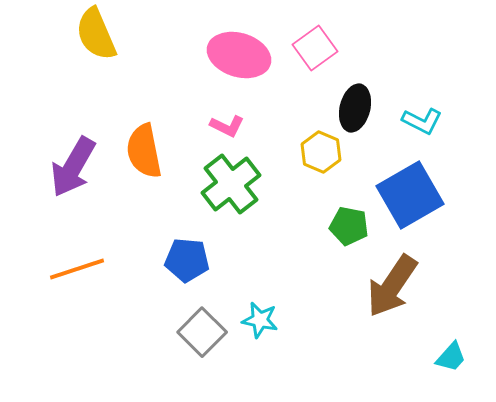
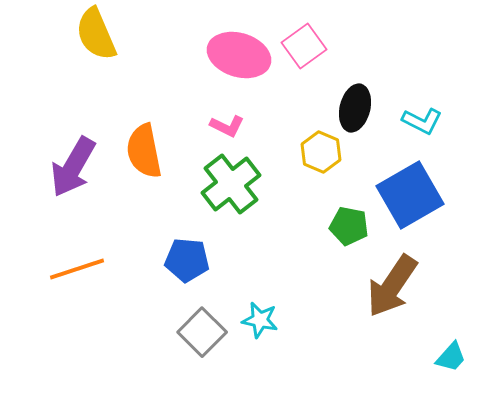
pink square: moved 11 px left, 2 px up
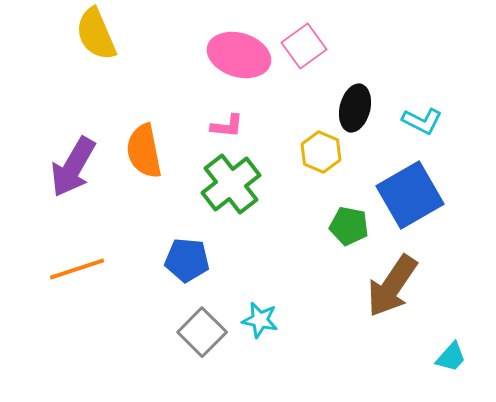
pink L-shape: rotated 20 degrees counterclockwise
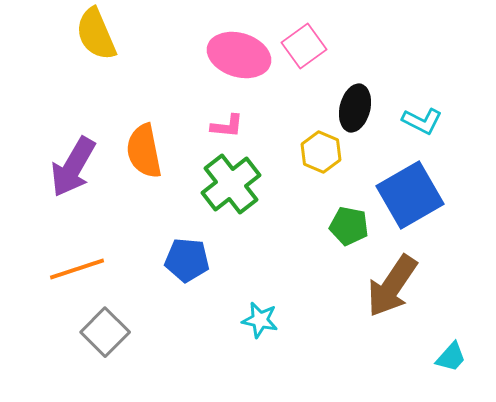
gray square: moved 97 px left
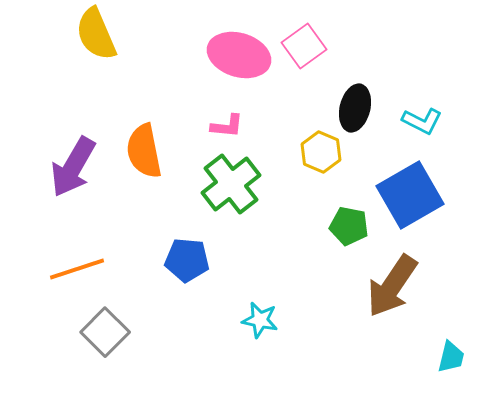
cyan trapezoid: rotated 28 degrees counterclockwise
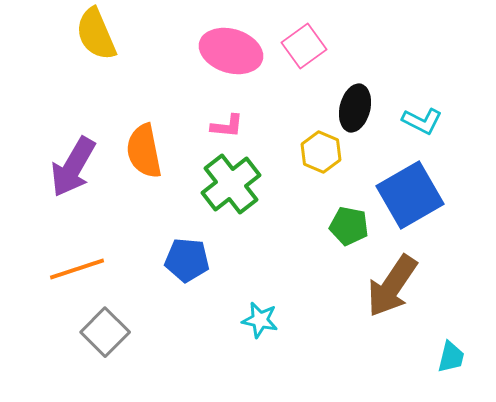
pink ellipse: moved 8 px left, 4 px up
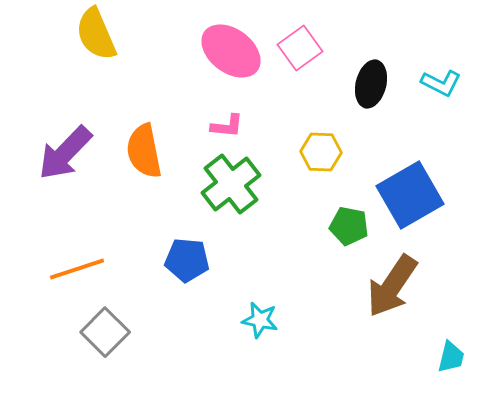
pink square: moved 4 px left, 2 px down
pink ellipse: rotated 20 degrees clockwise
black ellipse: moved 16 px right, 24 px up
cyan L-shape: moved 19 px right, 38 px up
yellow hexagon: rotated 21 degrees counterclockwise
purple arrow: moved 8 px left, 14 px up; rotated 14 degrees clockwise
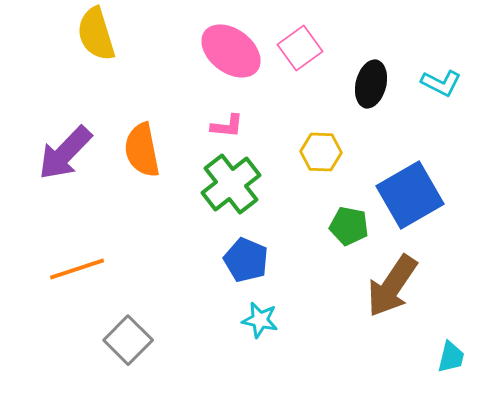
yellow semicircle: rotated 6 degrees clockwise
orange semicircle: moved 2 px left, 1 px up
blue pentagon: moved 59 px right; rotated 18 degrees clockwise
gray square: moved 23 px right, 8 px down
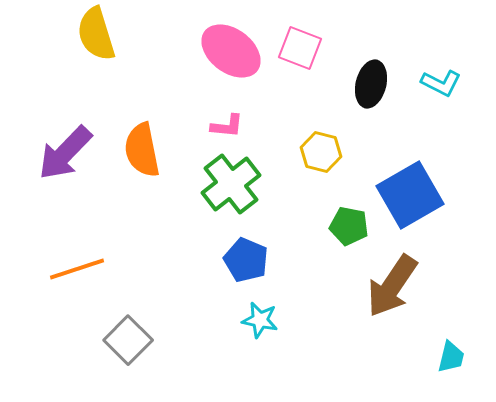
pink square: rotated 33 degrees counterclockwise
yellow hexagon: rotated 12 degrees clockwise
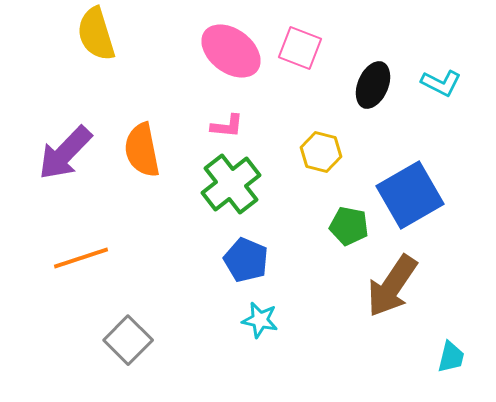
black ellipse: moved 2 px right, 1 px down; rotated 9 degrees clockwise
orange line: moved 4 px right, 11 px up
